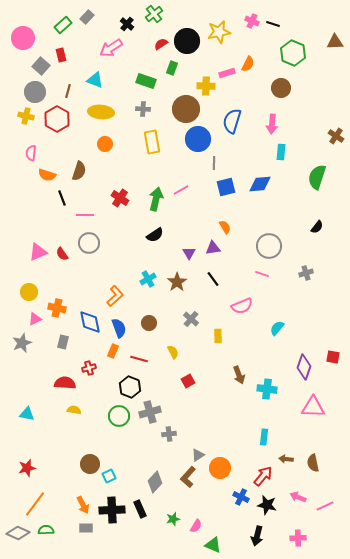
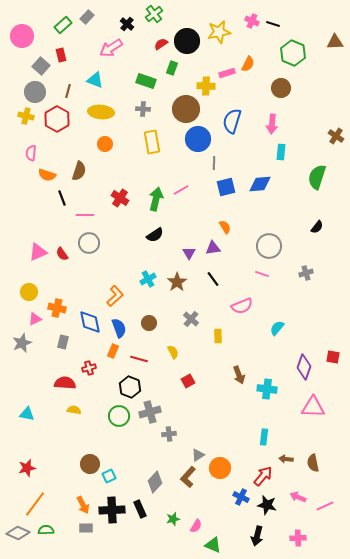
pink circle at (23, 38): moved 1 px left, 2 px up
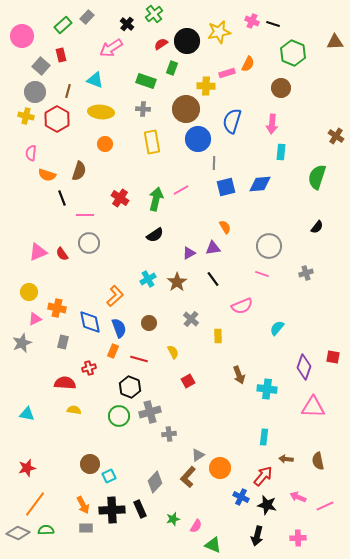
purple triangle at (189, 253): rotated 32 degrees clockwise
brown semicircle at (313, 463): moved 5 px right, 2 px up
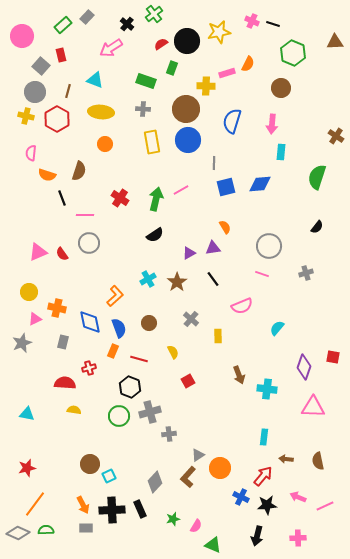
blue circle at (198, 139): moved 10 px left, 1 px down
black star at (267, 505): rotated 18 degrees counterclockwise
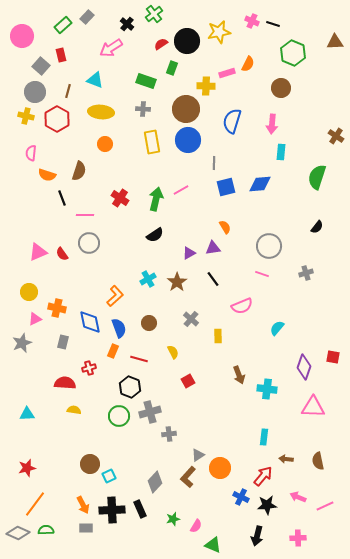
cyan triangle at (27, 414): rotated 14 degrees counterclockwise
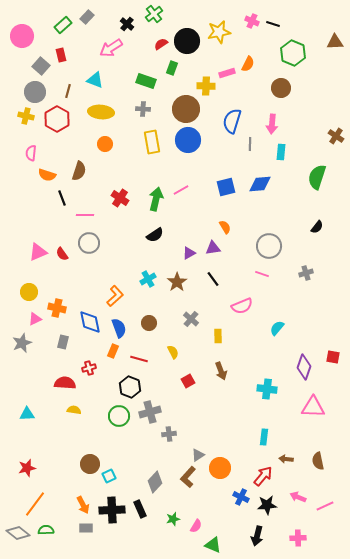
gray line at (214, 163): moved 36 px right, 19 px up
brown arrow at (239, 375): moved 18 px left, 4 px up
gray diamond at (18, 533): rotated 15 degrees clockwise
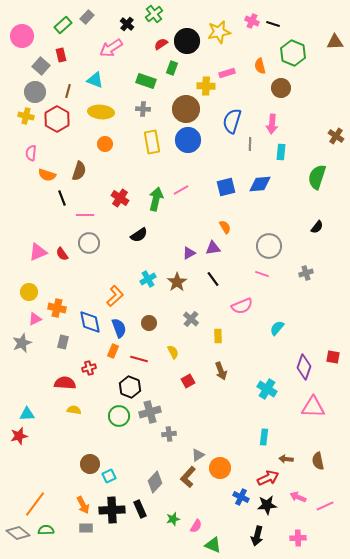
orange semicircle at (248, 64): moved 12 px right, 2 px down; rotated 140 degrees clockwise
black semicircle at (155, 235): moved 16 px left
cyan cross at (267, 389): rotated 24 degrees clockwise
red star at (27, 468): moved 8 px left, 32 px up
red arrow at (263, 476): moved 5 px right, 2 px down; rotated 25 degrees clockwise
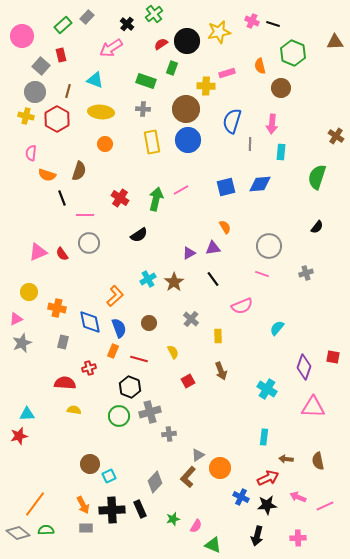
brown star at (177, 282): moved 3 px left
pink triangle at (35, 319): moved 19 px left
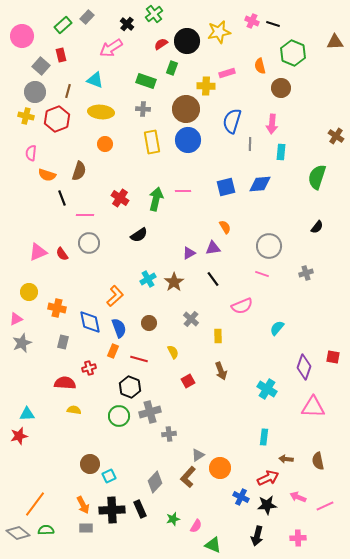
red hexagon at (57, 119): rotated 10 degrees clockwise
pink line at (181, 190): moved 2 px right, 1 px down; rotated 28 degrees clockwise
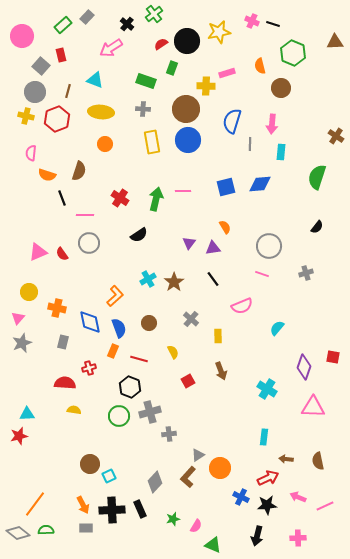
purple triangle at (189, 253): moved 10 px up; rotated 24 degrees counterclockwise
pink triangle at (16, 319): moved 2 px right, 1 px up; rotated 24 degrees counterclockwise
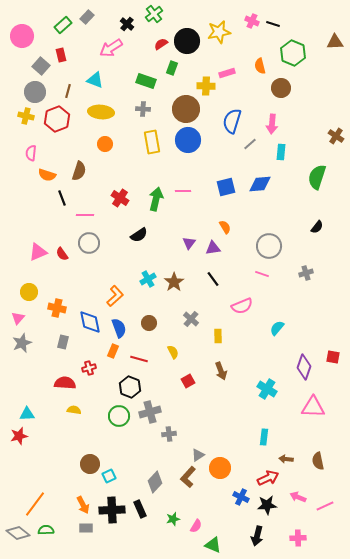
gray line at (250, 144): rotated 48 degrees clockwise
